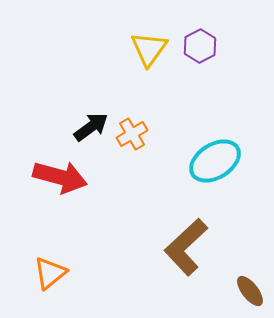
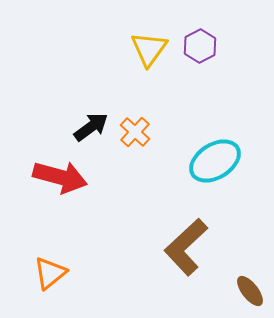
orange cross: moved 3 px right, 2 px up; rotated 16 degrees counterclockwise
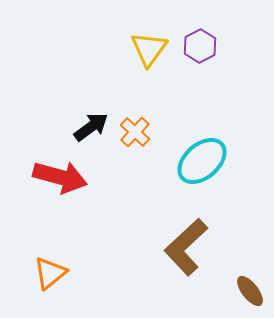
cyan ellipse: moved 13 px left; rotated 9 degrees counterclockwise
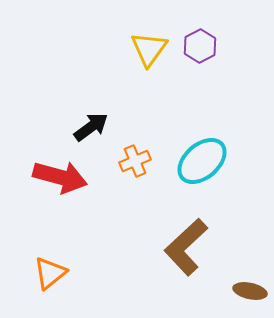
orange cross: moved 29 px down; rotated 24 degrees clockwise
brown ellipse: rotated 40 degrees counterclockwise
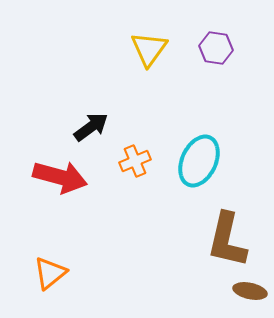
purple hexagon: moved 16 px right, 2 px down; rotated 24 degrees counterclockwise
cyan ellipse: moved 3 px left; rotated 24 degrees counterclockwise
brown L-shape: moved 41 px right, 7 px up; rotated 34 degrees counterclockwise
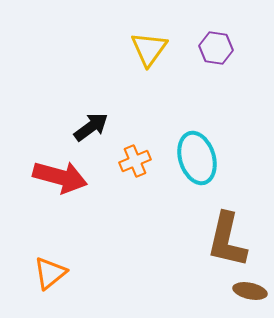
cyan ellipse: moved 2 px left, 3 px up; rotated 42 degrees counterclockwise
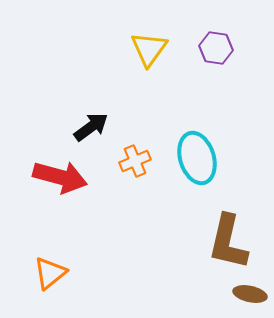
brown L-shape: moved 1 px right, 2 px down
brown ellipse: moved 3 px down
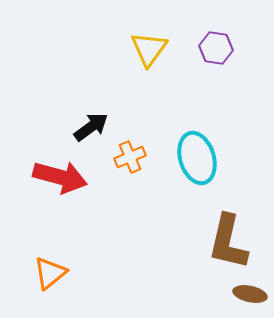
orange cross: moved 5 px left, 4 px up
